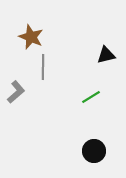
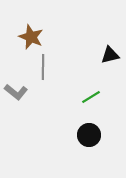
black triangle: moved 4 px right
gray L-shape: rotated 80 degrees clockwise
black circle: moved 5 px left, 16 px up
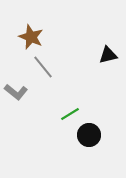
black triangle: moved 2 px left
gray line: rotated 40 degrees counterclockwise
green line: moved 21 px left, 17 px down
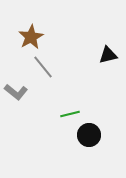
brown star: rotated 20 degrees clockwise
green line: rotated 18 degrees clockwise
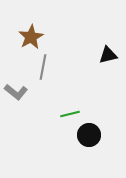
gray line: rotated 50 degrees clockwise
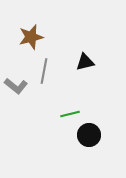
brown star: rotated 15 degrees clockwise
black triangle: moved 23 px left, 7 px down
gray line: moved 1 px right, 4 px down
gray L-shape: moved 6 px up
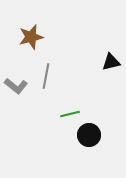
black triangle: moved 26 px right
gray line: moved 2 px right, 5 px down
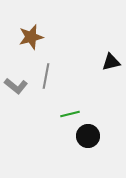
black circle: moved 1 px left, 1 px down
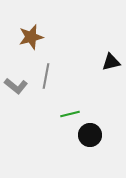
black circle: moved 2 px right, 1 px up
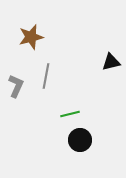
gray L-shape: rotated 105 degrees counterclockwise
black circle: moved 10 px left, 5 px down
